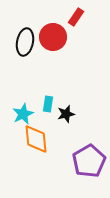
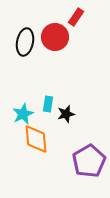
red circle: moved 2 px right
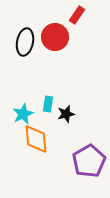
red rectangle: moved 1 px right, 2 px up
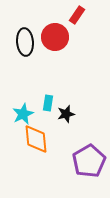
black ellipse: rotated 16 degrees counterclockwise
cyan rectangle: moved 1 px up
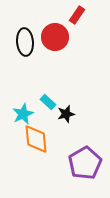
cyan rectangle: moved 1 px up; rotated 56 degrees counterclockwise
purple pentagon: moved 4 px left, 2 px down
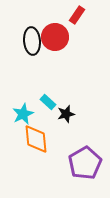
black ellipse: moved 7 px right, 1 px up
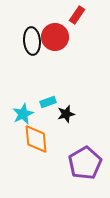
cyan rectangle: rotated 63 degrees counterclockwise
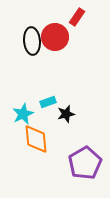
red rectangle: moved 2 px down
